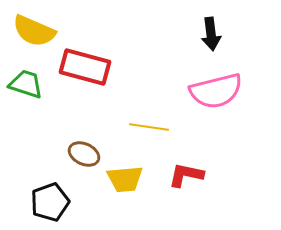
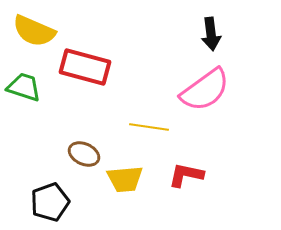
green trapezoid: moved 2 px left, 3 px down
pink semicircle: moved 11 px left, 1 px up; rotated 22 degrees counterclockwise
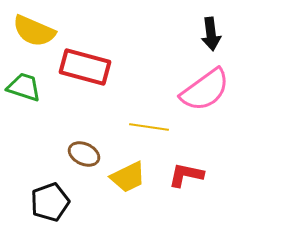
yellow trapezoid: moved 3 px right, 2 px up; rotated 21 degrees counterclockwise
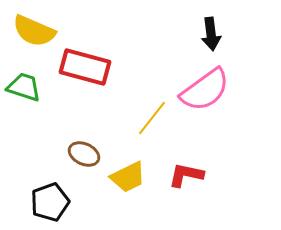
yellow line: moved 3 px right, 9 px up; rotated 60 degrees counterclockwise
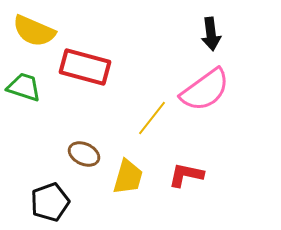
yellow trapezoid: rotated 48 degrees counterclockwise
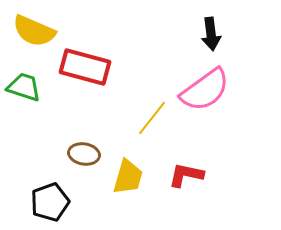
brown ellipse: rotated 16 degrees counterclockwise
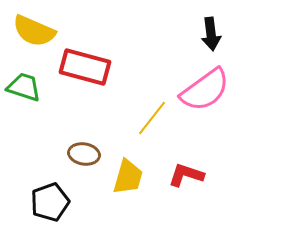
red L-shape: rotated 6 degrees clockwise
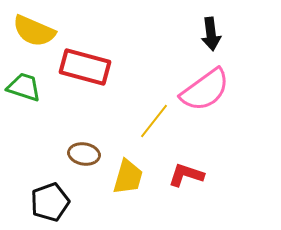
yellow line: moved 2 px right, 3 px down
